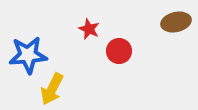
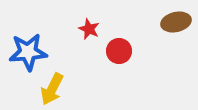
blue star: moved 3 px up
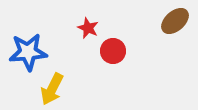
brown ellipse: moved 1 px left, 1 px up; rotated 28 degrees counterclockwise
red star: moved 1 px left, 1 px up
red circle: moved 6 px left
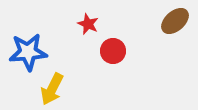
red star: moved 4 px up
